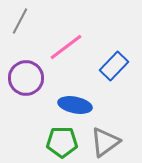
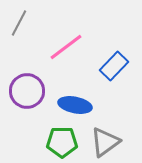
gray line: moved 1 px left, 2 px down
purple circle: moved 1 px right, 13 px down
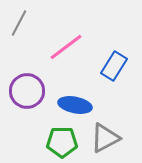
blue rectangle: rotated 12 degrees counterclockwise
gray triangle: moved 4 px up; rotated 8 degrees clockwise
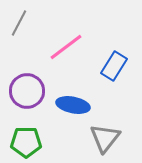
blue ellipse: moved 2 px left
gray triangle: rotated 24 degrees counterclockwise
green pentagon: moved 36 px left
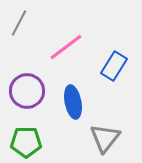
blue ellipse: moved 3 px up; rotated 68 degrees clockwise
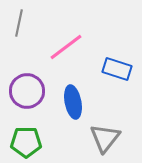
gray line: rotated 16 degrees counterclockwise
blue rectangle: moved 3 px right, 3 px down; rotated 76 degrees clockwise
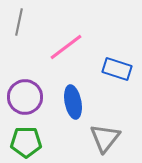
gray line: moved 1 px up
purple circle: moved 2 px left, 6 px down
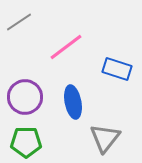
gray line: rotated 44 degrees clockwise
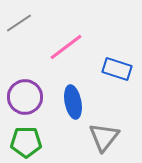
gray line: moved 1 px down
gray triangle: moved 1 px left, 1 px up
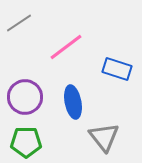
gray triangle: rotated 16 degrees counterclockwise
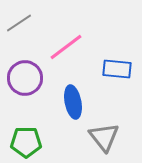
blue rectangle: rotated 12 degrees counterclockwise
purple circle: moved 19 px up
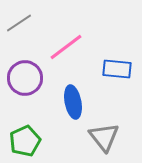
green pentagon: moved 1 px left, 1 px up; rotated 24 degrees counterclockwise
